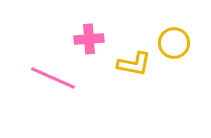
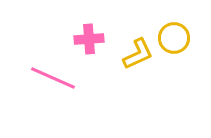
yellow circle: moved 5 px up
yellow L-shape: moved 4 px right, 10 px up; rotated 36 degrees counterclockwise
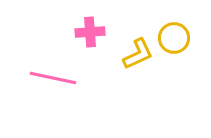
pink cross: moved 1 px right, 7 px up
pink line: rotated 12 degrees counterclockwise
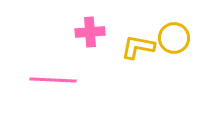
yellow L-shape: moved 7 px up; rotated 144 degrees counterclockwise
pink line: moved 2 px down; rotated 9 degrees counterclockwise
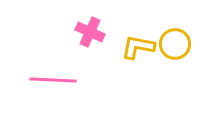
pink cross: rotated 28 degrees clockwise
yellow circle: moved 1 px right, 6 px down
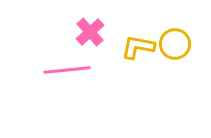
pink cross: rotated 24 degrees clockwise
pink line: moved 14 px right, 10 px up; rotated 9 degrees counterclockwise
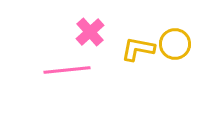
yellow L-shape: moved 2 px down
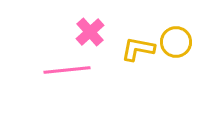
yellow circle: moved 1 px right, 2 px up
